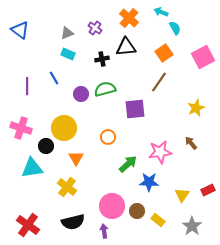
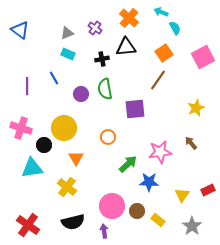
brown line: moved 1 px left, 2 px up
green semicircle: rotated 85 degrees counterclockwise
black circle: moved 2 px left, 1 px up
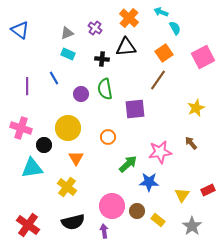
black cross: rotated 16 degrees clockwise
yellow circle: moved 4 px right
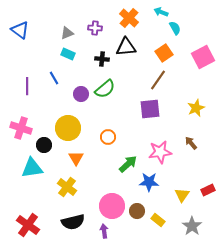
purple cross: rotated 32 degrees counterclockwise
green semicircle: rotated 120 degrees counterclockwise
purple square: moved 15 px right
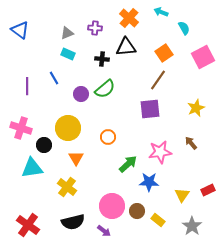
cyan semicircle: moved 9 px right
purple arrow: rotated 136 degrees clockwise
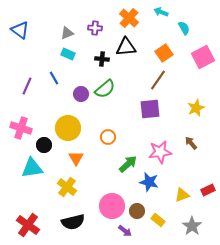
purple line: rotated 24 degrees clockwise
blue star: rotated 12 degrees clockwise
yellow triangle: rotated 35 degrees clockwise
purple arrow: moved 21 px right
